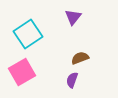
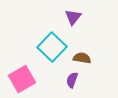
cyan square: moved 24 px right, 13 px down; rotated 12 degrees counterclockwise
brown semicircle: moved 2 px right; rotated 30 degrees clockwise
pink square: moved 7 px down
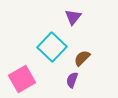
brown semicircle: rotated 54 degrees counterclockwise
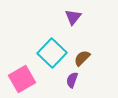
cyan square: moved 6 px down
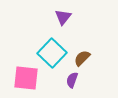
purple triangle: moved 10 px left
pink square: moved 4 px right, 1 px up; rotated 36 degrees clockwise
